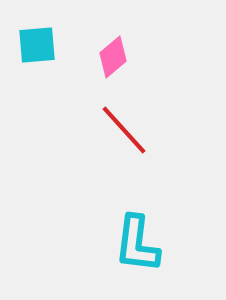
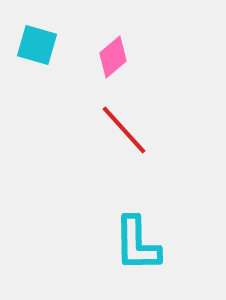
cyan square: rotated 21 degrees clockwise
cyan L-shape: rotated 8 degrees counterclockwise
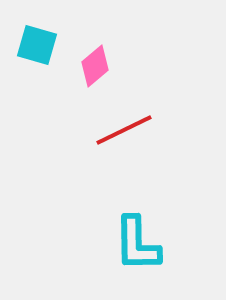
pink diamond: moved 18 px left, 9 px down
red line: rotated 74 degrees counterclockwise
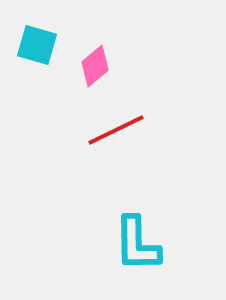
red line: moved 8 px left
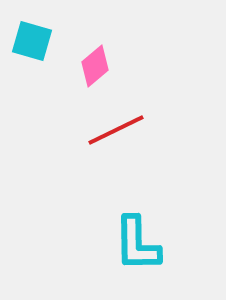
cyan square: moved 5 px left, 4 px up
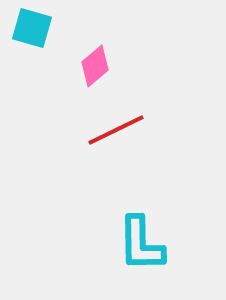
cyan square: moved 13 px up
cyan L-shape: moved 4 px right
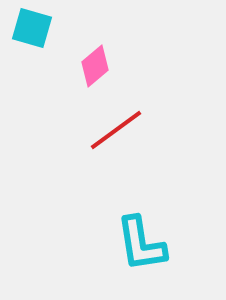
red line: rotated 10 degrees counterclockwise
cyan L-shape: rotated 8 degrees counterclockwise
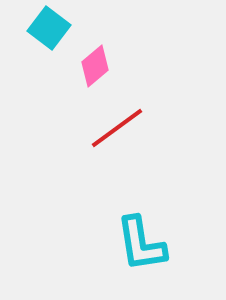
cyan square: moved 17 px right; rotated 21 degrees clockwise
red line: moved 1 px right, 2 px up
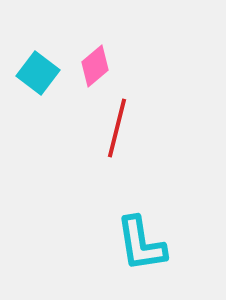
cyan square: moved 11 px left, 45 px down
red line: rotated 40 degrees counterclockwise
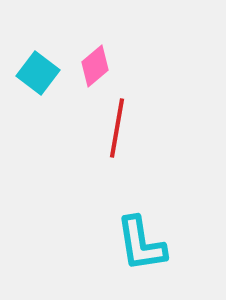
red line: rotated 4 degrees counterclockwise
